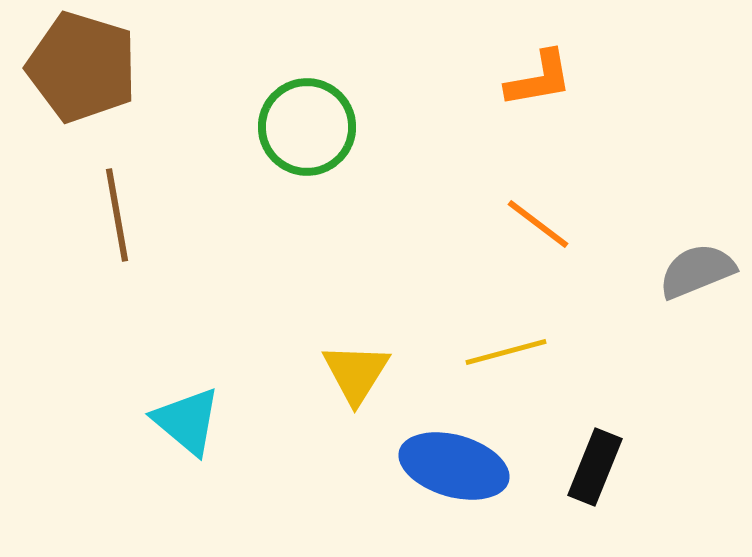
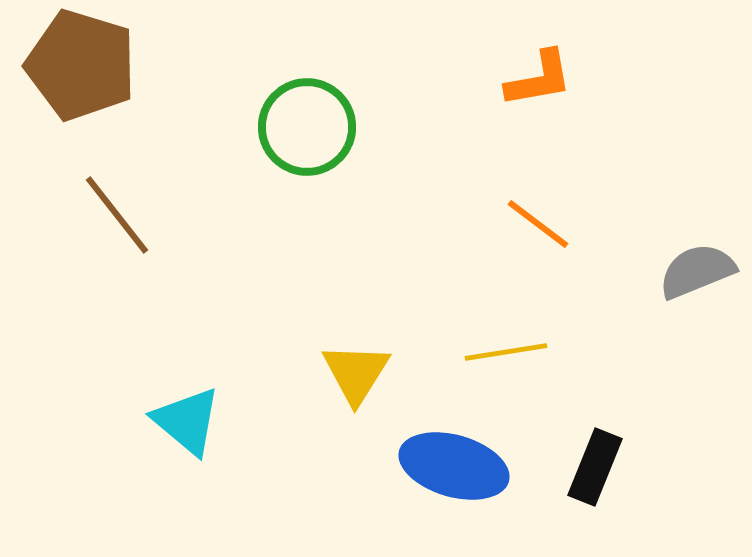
brown pentagon: moved 1 px left, 2 px up
brown line: rotated 28 degrees counterclockwise
yellow line: rotated 6 degrees clockwise
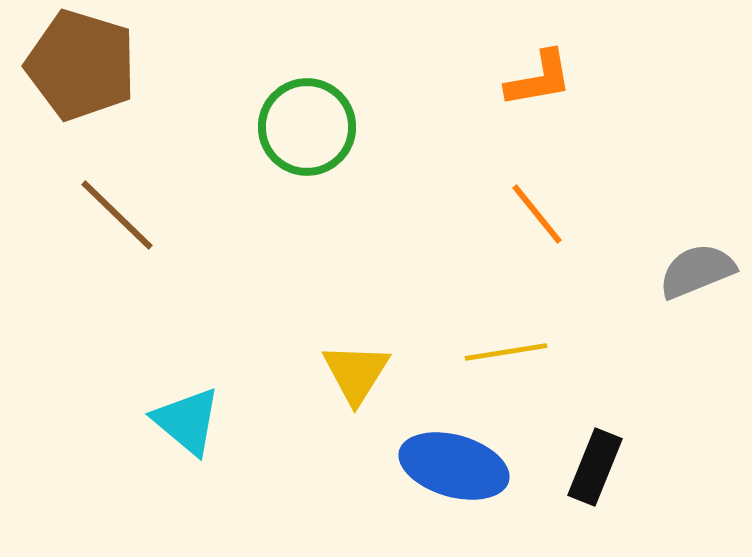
brown line: rotated 8 degrees counterclockwise
orange line: moved 1 px left, 10 px up; rotated 14 degrees clockwise
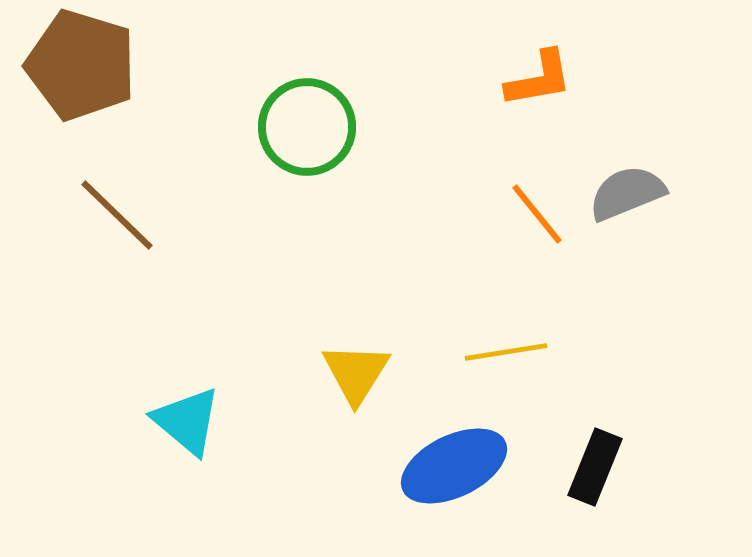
gray semicircle: moved 70 px left, 78 px up
blue ellipse: rotated 42 degrees counterclockwise
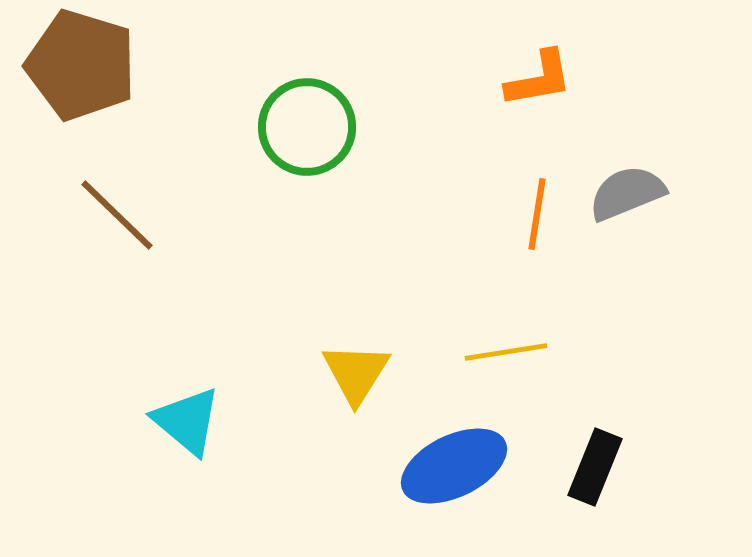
orange line: rotated 48 degrees clockwise
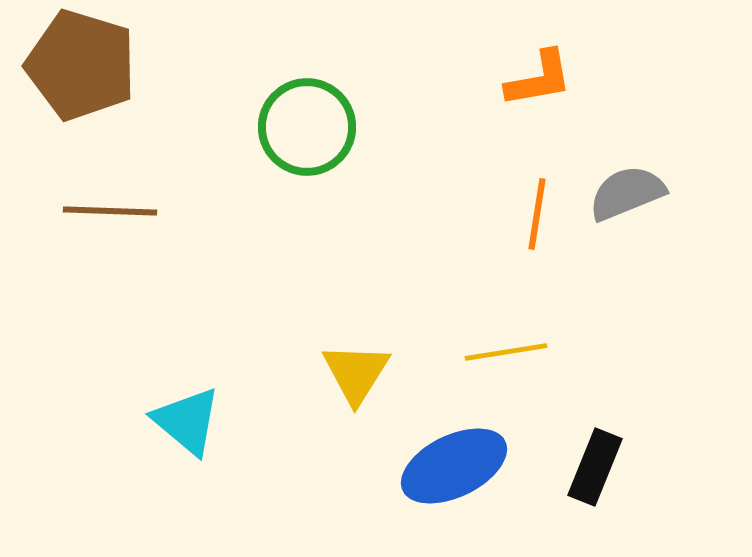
brown line: moved 7 px left, 4 px up; rotated 42 degrees counterclockwise
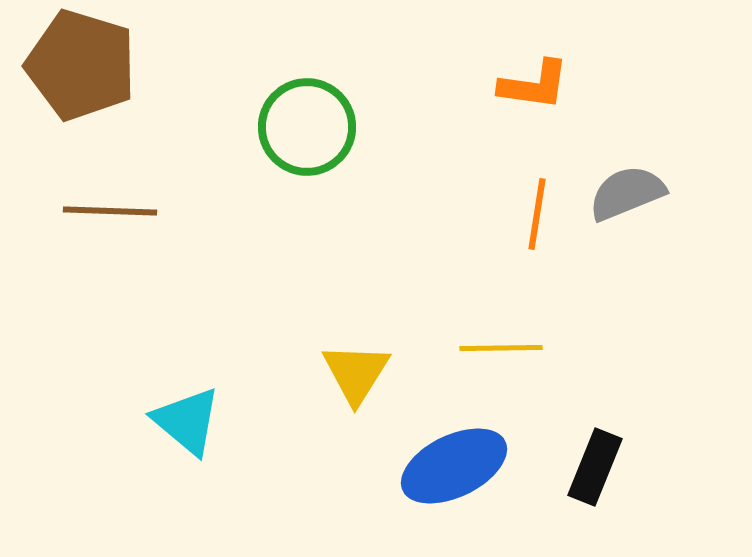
orange L-shape: moved 5 px left, 6 px down; rotated 18 degrees clockwise
yellow line: moved 5 px left, 4 px up; rotated 8 degrees clockwise
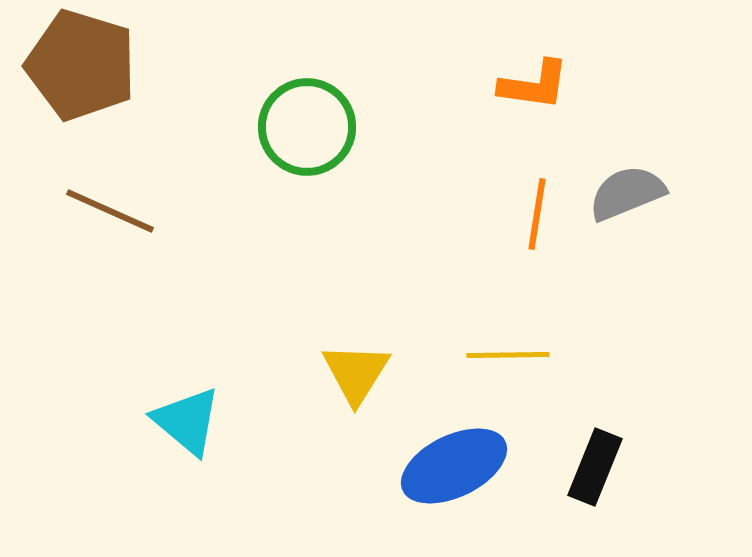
brown line: rotated 22 degrees clockwise
yellow line: moved 7 px right, 7 px down
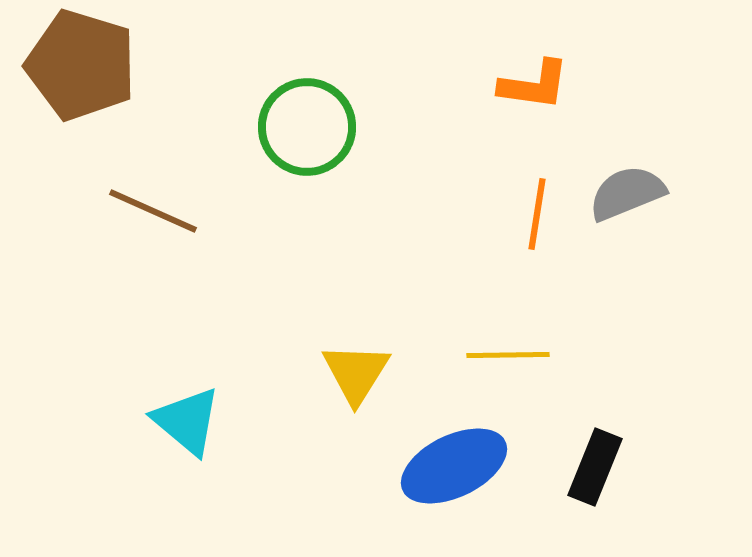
brown line: moved 43 px right
